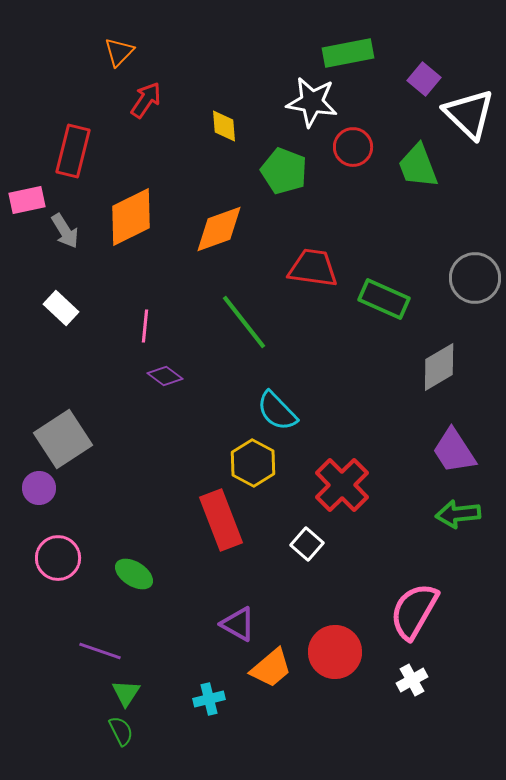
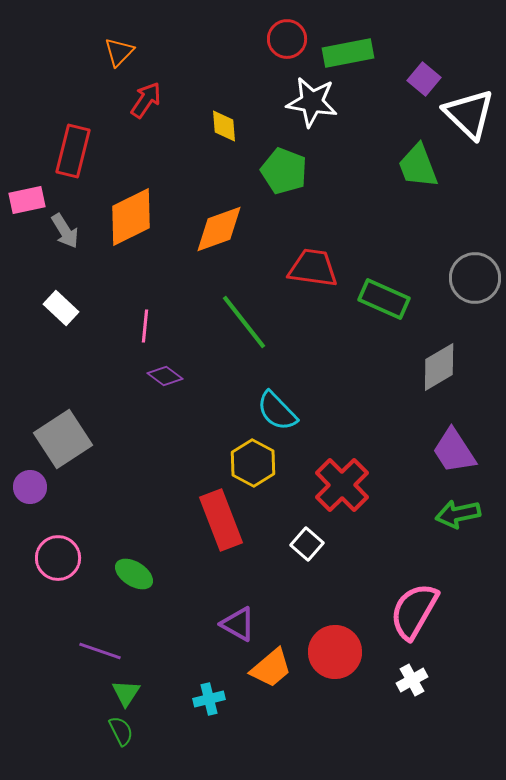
red circle at (353, 147): moved 66 px left, 108 px up
purple circle at (39, 488): moved 9 px left, 1 px up
green arrow at (458, 514): rotated 6 degrees counterclockwise
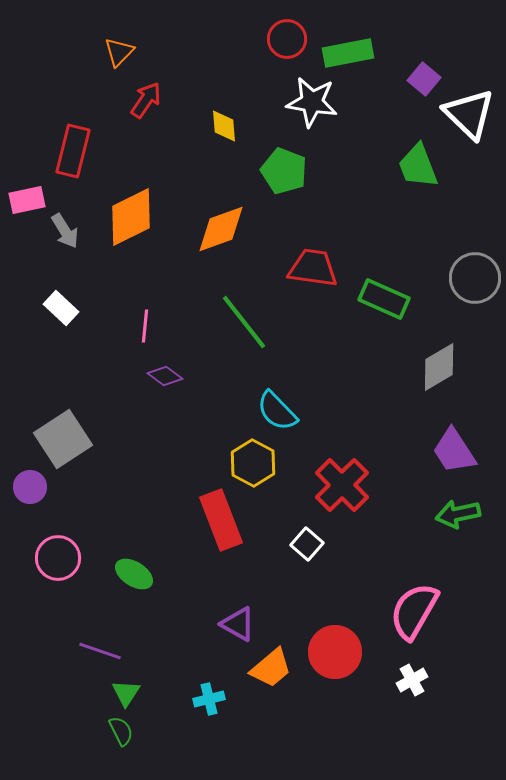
orange diamond at (219, 229): moved 2 px right
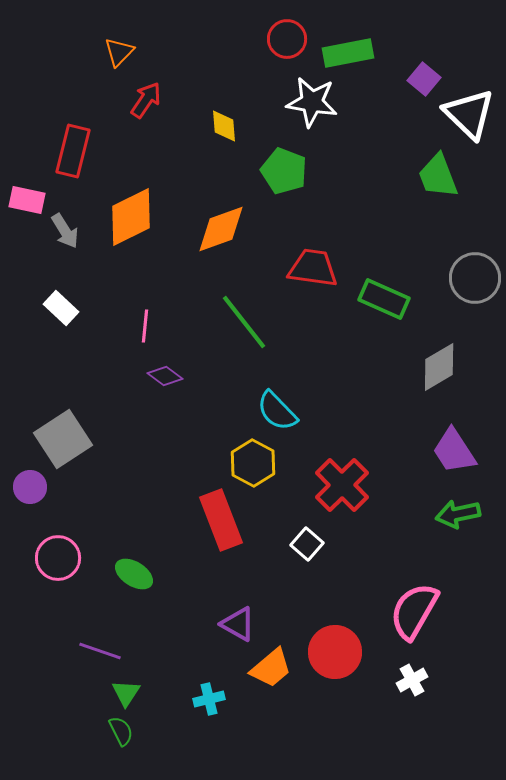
green trapezoid at (418, 166): moved 20 px right, 10 px down
pink rectangle at (27, 200): rotated 24 degrees clockwise
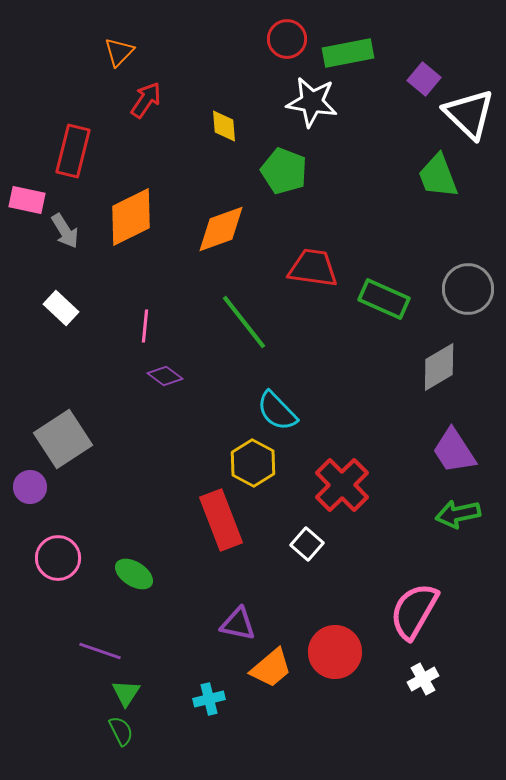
gray circle at (475, 278): moved 7 px left, 11 px down
purple triangle at (238, 624): rotated 18 degrees counterclockwise
white cross at (412, 680): moved 11 px right, 1 px up
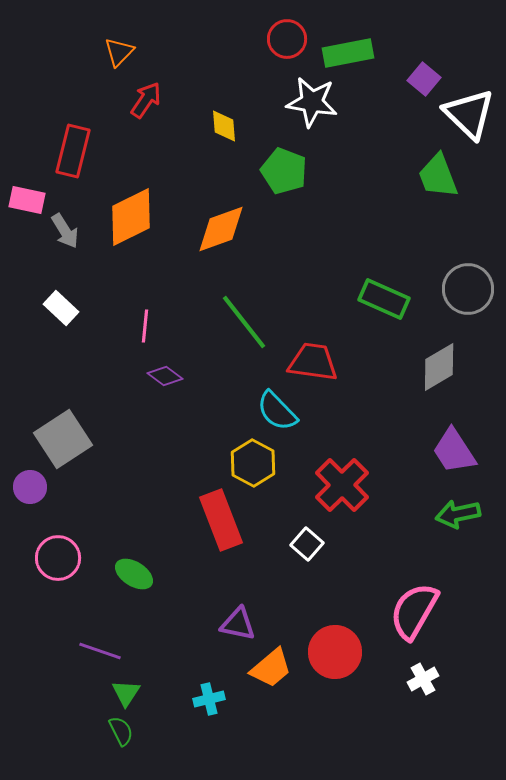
red trapezoid at (313, 268): moved 94 px down
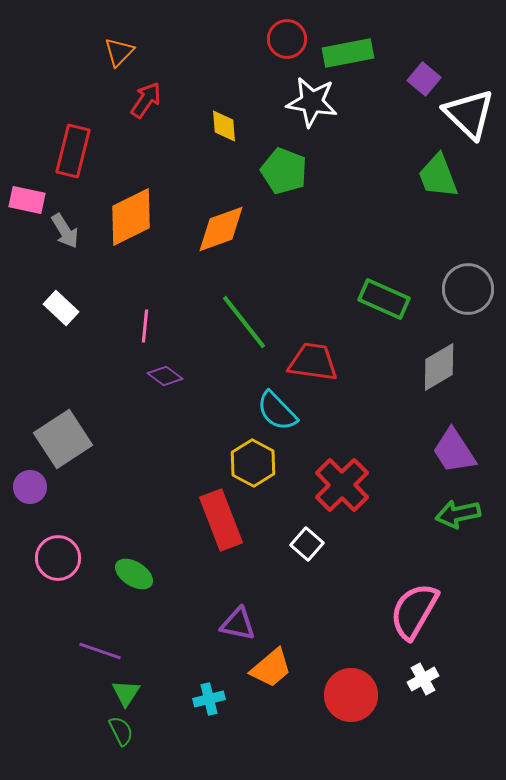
red circle at (335, 652): moved 16 px right, 43 px down
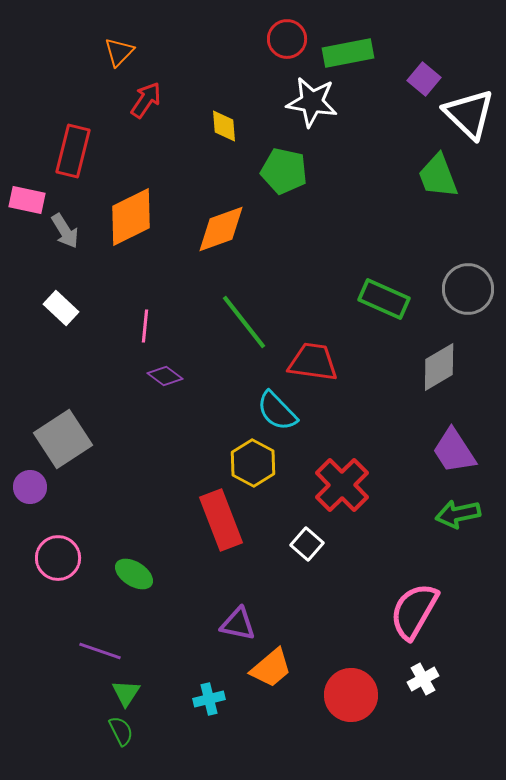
green pentagon at (284, 171): rotated 9 degrees counterclockwise
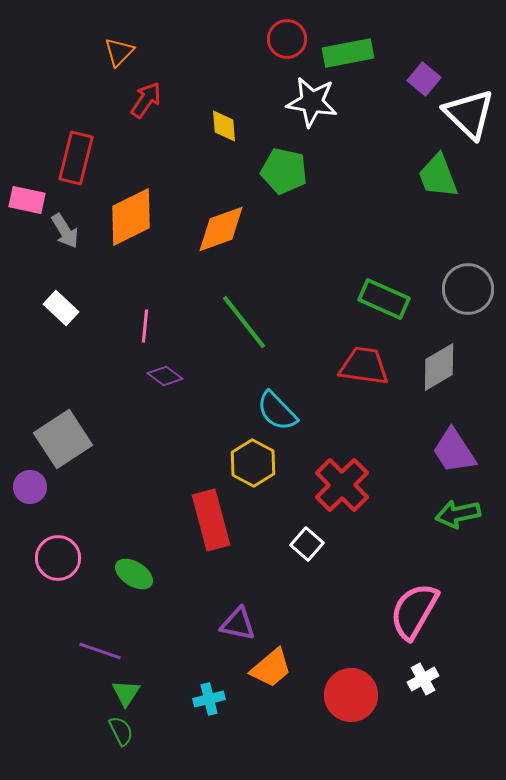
red rectangle at (73, 151): moved 3 px right, 7 px down
red trapezoid at (313, 362): moved 51 px right, 4 px down
red rectangle at (221, 520): moved 10 px left; rotated 6 degrees clockwise
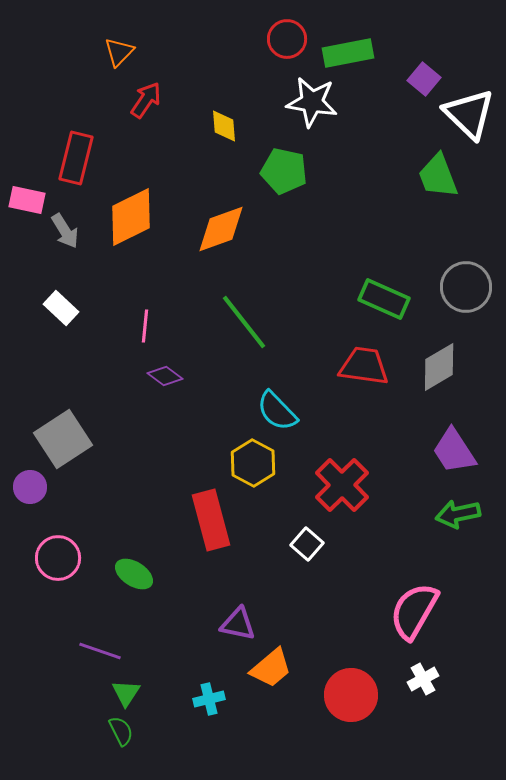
gray circle at (468, 289): moved 2 px left, 2 px up
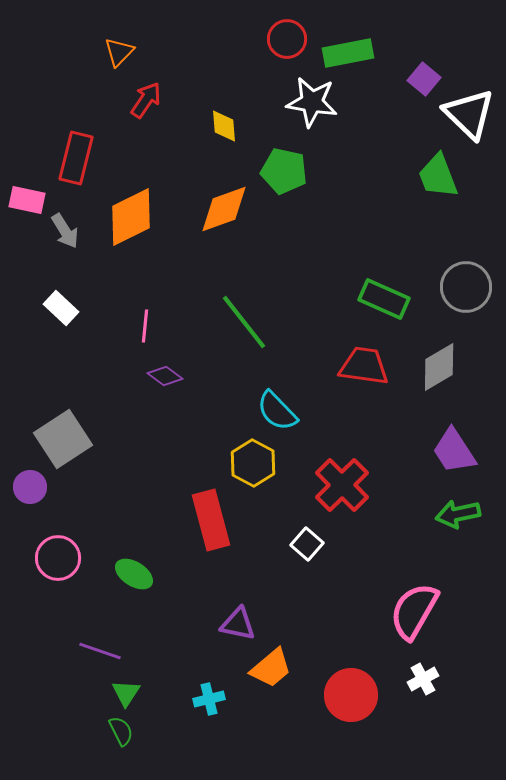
orange diamond at (221, 229): moved 3 px right, 20 px up
